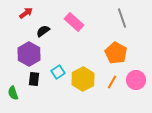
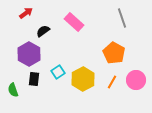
orange pentagon: moved 2 px left
green semicircle: moved 3 px up
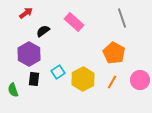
pink circle: moved 4 px right
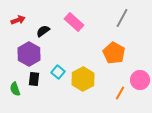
red arrow: moved 8 px left, 7 px down; rotated 16 degrees clockwise
gray line: rotated 48 degrees clockwise
cyan square: rotated 16 degrees counterclockwise
orange line: moved 8 px right, 11 px down
green semicircle: moved 2 px right, 1 px up
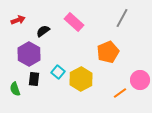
orange pentagon: moved 6 px left, 1 px up; rotated 20 degrees clockwise
yellow hexagon: moved 2 px left
orange line: rotated 24 degrees clockwise
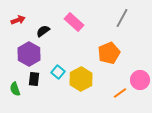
orange pentagon: moved 1 px right, 1 px down
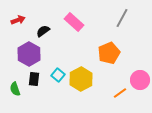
cyan square: moved 3 px down
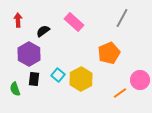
red arrow: rotated 72 degrees counterclockwise
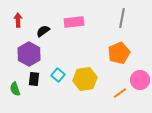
gray line: rotated 18 degrees counterclockwise
pink rectangle: rotated 48 degrees counterclockwise
orange pentagon: moved 10 px right
yellow hexagon: moved 4 px right; rotated 20 degrees clockwise
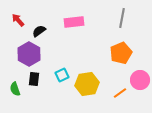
red arrow: rotated 40 degrees counterclockwise
black semicircle: moved 4 px left
orange pentagon: moved 2 px right
cyan square: moved 4 px right; rotated 24 degrees clockwise
yellow hexagon: moved 2 px right, 5 px down
